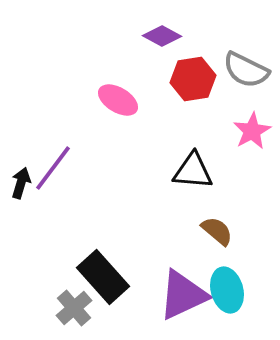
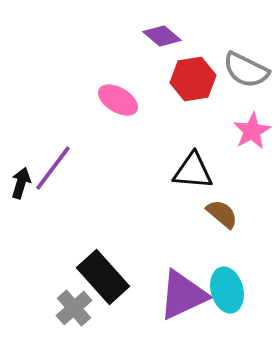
purple diamond: rotated 12 degrees clockwise
brown semicircle: moved 5 px right, 17 px up
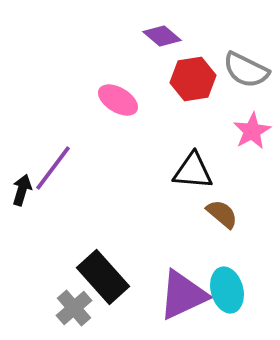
black arrow: moved 1 px right, 7 px down
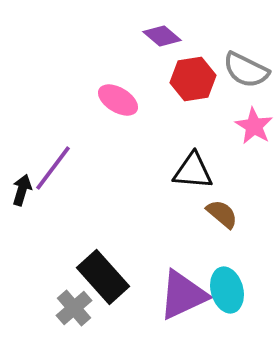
pink star: moved 2 px right, 5 px up; rotated 12 degrees counterclockwise
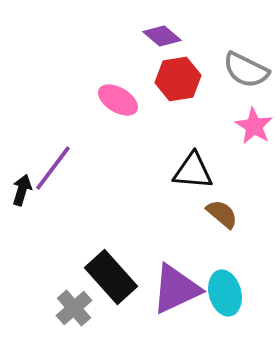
red hexagon: moved 15 px left
black rectangle: moved 8 px right
cyan ellipse: moved 2 px left, 3 px down
purple triangle: moved 7 px left, 6 px up
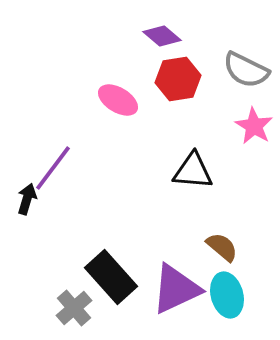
black arrow: moved 5 px right, 9 px down
brown semicircle: moved 33 px down
cyan ellipse: moved 2 px right, 2 px down
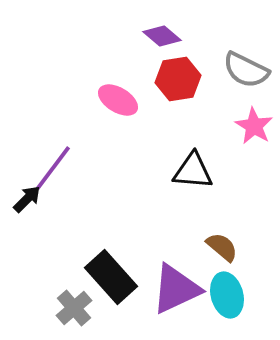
black arrow: rotated 28 degrees clockwise
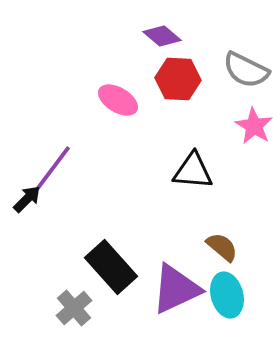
red hexagon: rotated 12 degrees clockwise
black rectangle: moved 10 px up
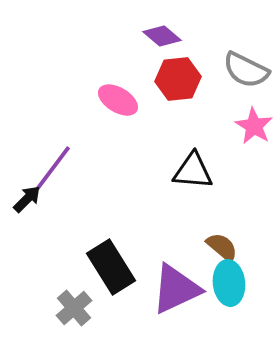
red hexagon: rotated 9 degrees counterclockwise
black rectangle: rotated 10 degrees clockwise
cyan ellipse: moved 2 px right, 12 px up; rotated 9 degrees clockwise
